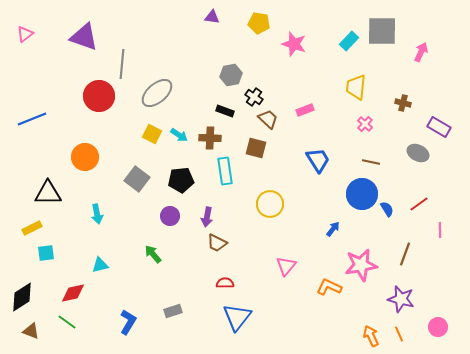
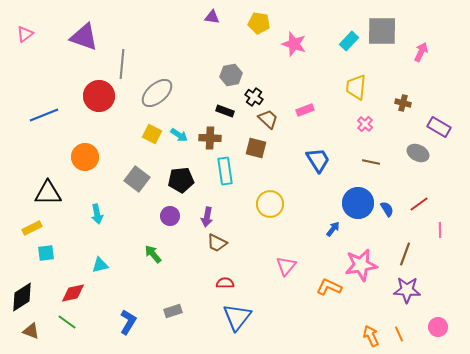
blue line at (32, 119): moved 12 px right, 4 px up
blue circle at (362, 194): moved 4 px left, 9 px down
purple star at (401, 299): moved 6 px right, 9 px up; rotated 12 degrees counterclockwise
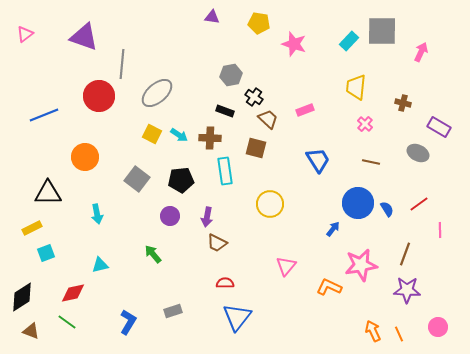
cyan square at (46, 253): rotated 12 degrees counterclockwise
orange arrow at (371, 336): moved 2 px right, 5 px up
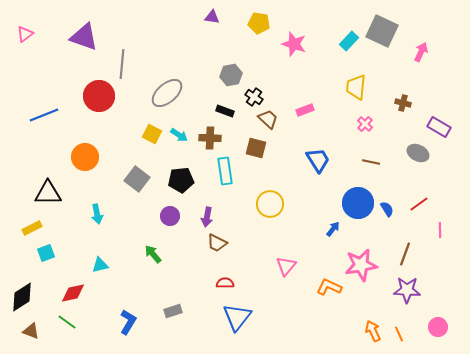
gray square at (382, 31): rotated 24 degrees clockwise
gray ellipse at (157, 93): moved 10 px right
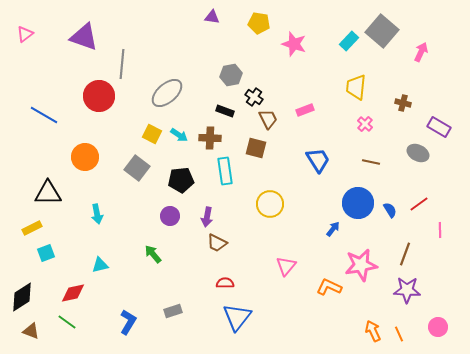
gray square at (382, 31): rotated 16 degrees clockwise
blue line at (44, 115): rotated 52 degrees clockwise
brown trapezoid at (268, 119): rotated 20 degrees clockwise
gray square at (137, 179): moved 11 px up
blue semicircle at (387, 209): moved 3 px right, 1 px down
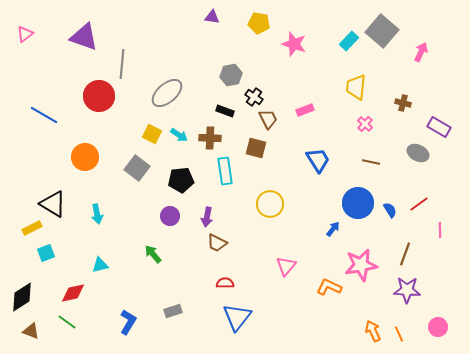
black triangle at (48, 193): moved 5 px right, 11 px down; rotated 32 degrees clockwise
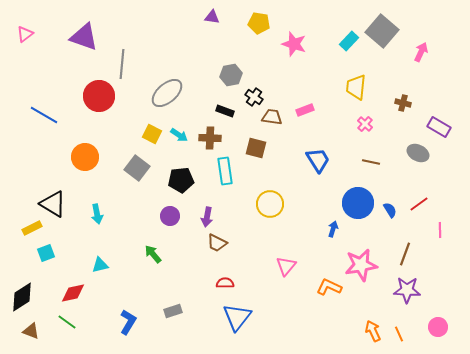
brown trapezoid at (268, 119): moved 4 px right, 2 px up; rotated 55 degrees counterclockwise
blue arrow at (333, 229): rotated 21 degrees counterclockwise
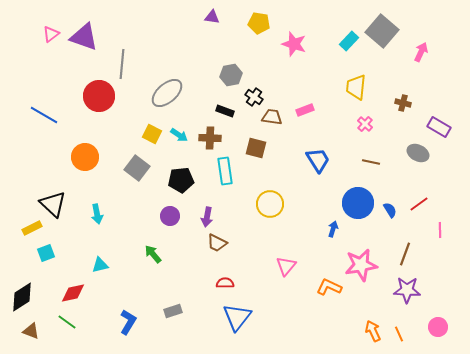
pink triangle at (25, 34): moved 26 px right
black triangle at (53, 204): rotated 12 degrees clockwise
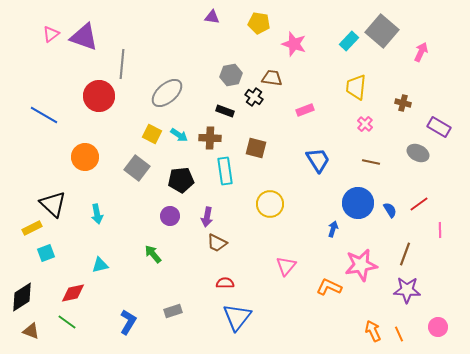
brown trapezoid at (272, 117): moved 39 px up
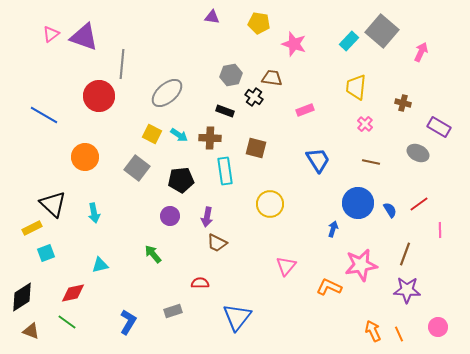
cyan arrow at (97, 214): moved 3 px left, 1 px up
red semicircle at (225, 283): moved 25 px left
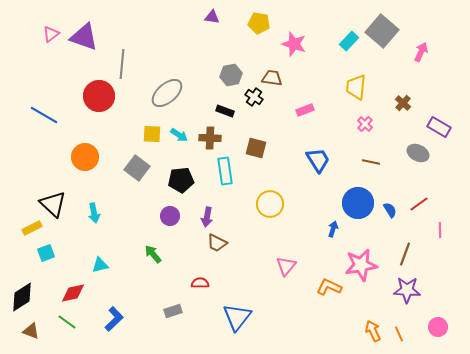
brown cross at (403, 103): rotated 28 degrees clockwise
yellow square at (152, 134): rotated 24 degrees counterclockwise
blue L-shape at (128, 322): moved 14 px left, 3 px up; rotated 15 degrees clockwise
